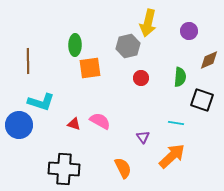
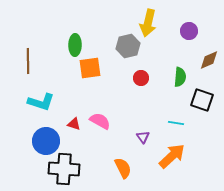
blue circle: moved 27 px right, 16 px down
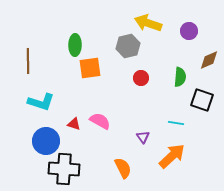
yellow arrow: rotated 96 degrees clockwise
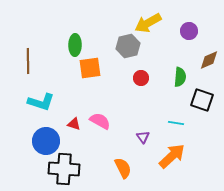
yellow arrow: rotated 48 degrees counterclockwise
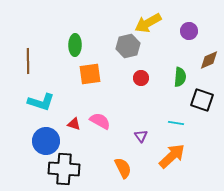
orange square: moved 6 px down
purple triangle: moved 2 px left, 1 px up
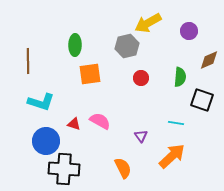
gray hexagon: moved 1 px left
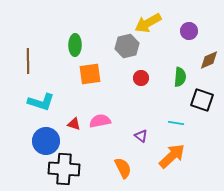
pink semicircle: rotated 40 degrees counterclockwise
purple triangle: rotated 16 degrees counterclockwise
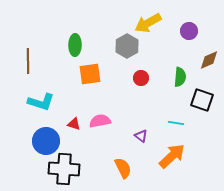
gray hexagon: rotated 15 degrees counterclockwise
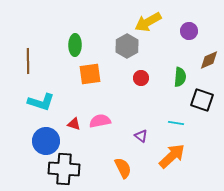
yellow arrow: moved 1 px up
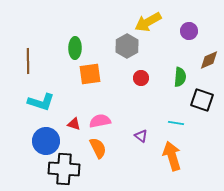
green ellipse: moved 3 px down
orange arrow: rotated 64 degrees counterclockwise
orange semicircle: moved 25 px left, 20 px up
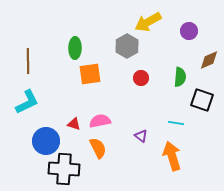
cyan L-shape: moved 14 px left; rotated 44 degrees counterclockwise
